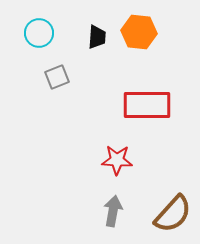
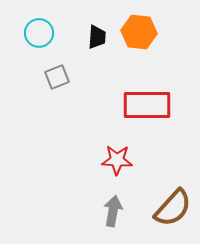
brown semicircle: moved 6 px up
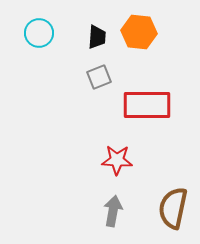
gray square: moved 42 px right
brown semicircle: rotated 150 degrees clockwise
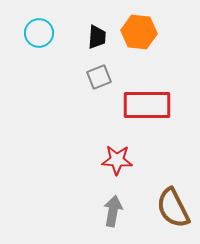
brown semicircle: rotated 39 degrees counterclockwise
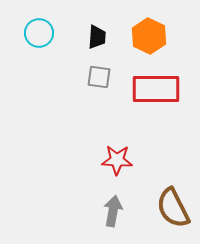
orange hexagon: moved 10 px right, 4 px down; rotated 20 degrees clockwise
gray square: rotated 30 degrees clockwise
red rectangle: moved 9 px right, 16 px up
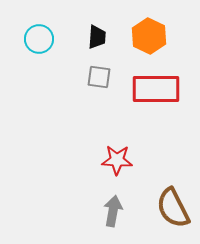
cyan circle: moved 6 px down
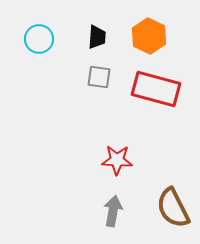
red rectangle: rotated 15 degrees clockwise
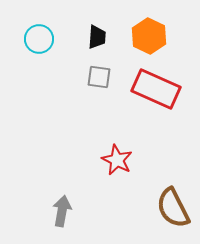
red rectangle: rotated 9 degrees clockwise
red star: rotated 24 degrees clockwise
gray arrow: moved 51 px left
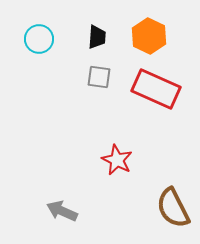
gray arrow: rotated 76 degrees counterclockwise
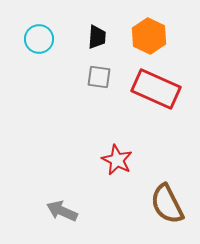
brown semicircle: moved 6 px left, 4 px up
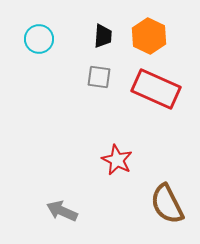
black trapezoid: moved 6 px right, 1 px up
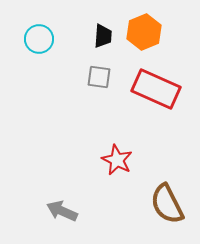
orange hexagon: moved 5 px left, 4 px up; rotated 12 degrees clockwise
